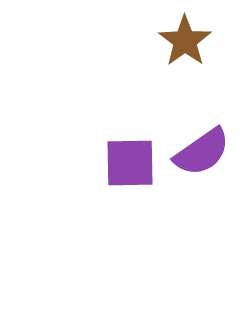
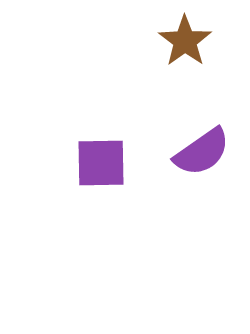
purple square: moved 29 px left
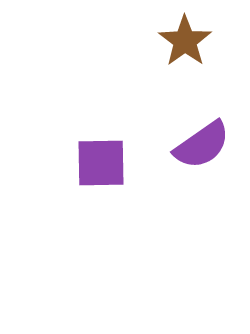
purple semicircle: moved 7 px up
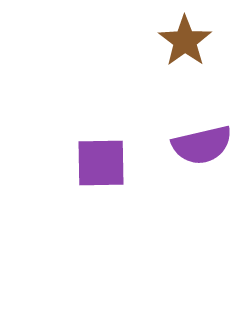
purple semicircle: rotated 22 degrees clockwise
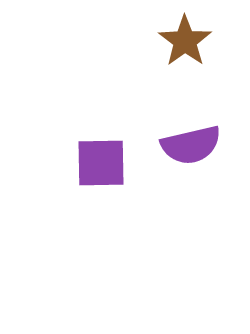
purple semicircle: moved 11 px left
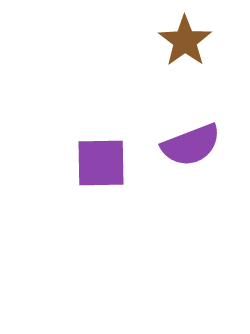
purple semicircle: rotated 8 degrees counterclockwise
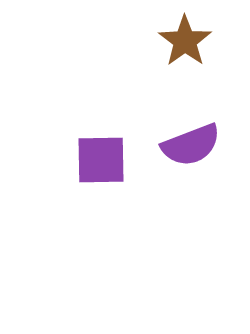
purple square: moved 3 px up
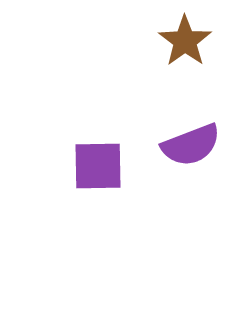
purple square: moved 3 px left, 6 px down
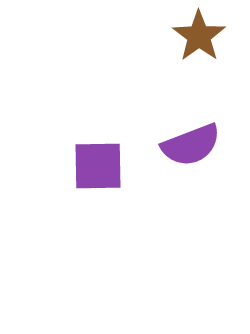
brown star: moved 14 px right, 5 px up
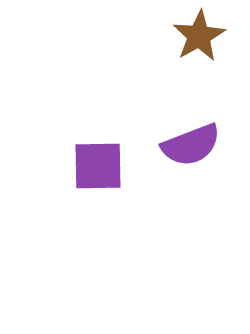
brown star: rotated 6 degrees clockwise
